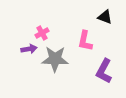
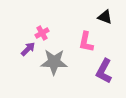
pink L-shape: moved 1 px right, 1 px down
purple arrow: moved 1 px left; rotated 35 degrees counterclockwise
gray star: moved 1 px left, 3 px down
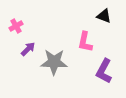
black triangle: moved 1 px left, 1 px up
pink cross: moved 26 px left, 7 px up
pink L-shape: moved 1 px left
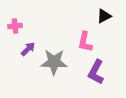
black triangle: rotated 49 degrees counterclockwise
pink cross: moved 1 px left; rotated 24 degrees clockwise
purple L-shape: moved 8 px left, 1 px down
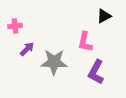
purple arrow: moved 1 px left
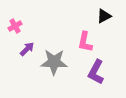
pink cross: rotated 24 degrees counterclockwise
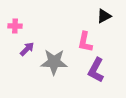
pink cross: rotated 32 degrees clockwise
purple L-shape: moved 2 px up
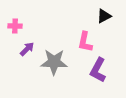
purple L-shape: moved 2 px right
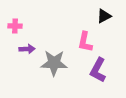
purple arrow: rotated 42 degrees clockwise
gray star: moved 1 px down
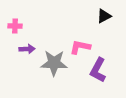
pink L-shape: moved 5 px left, 5 px down; rotated 90 degrees clockwise
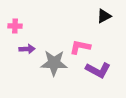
purple L-shape: rotated 90 degrees counterclockwise
